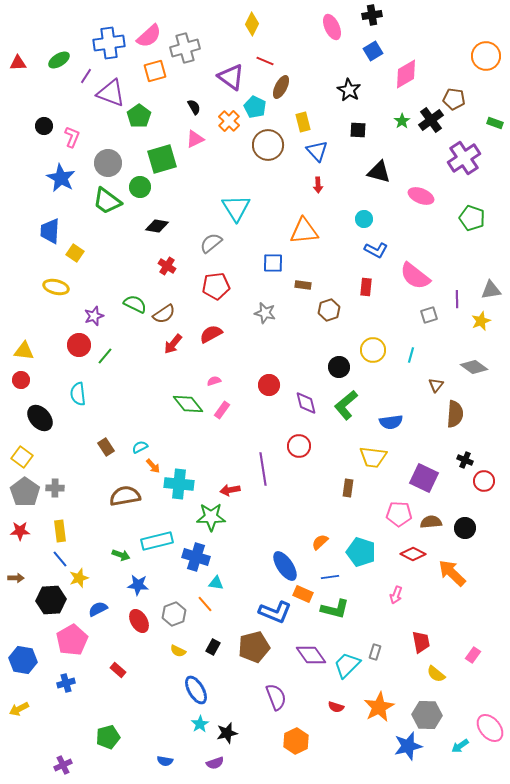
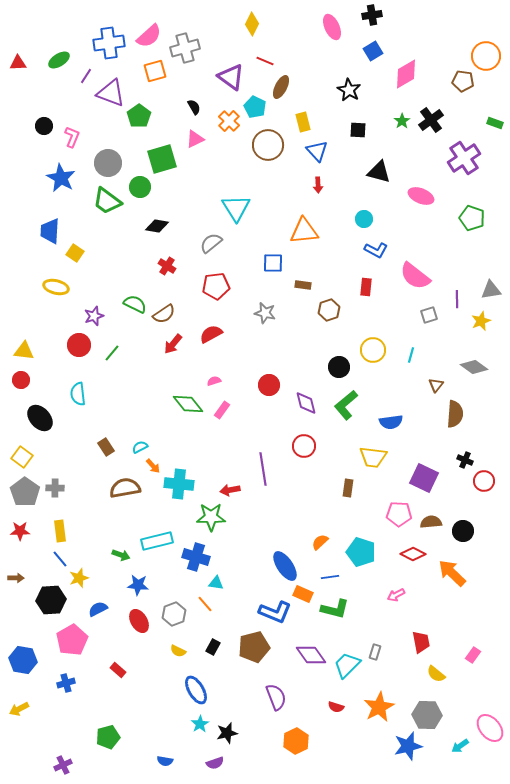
brown pentagon at (454, 99): moved 9 px right, 18 px up
green line at (105, 356): moved 7 px right, 3 px up
red circle at (299, 446): moved 5 px right
brown semicircle at (125, 496): moved 8 px up
black circle at (465, 528): moved 2 px left, 3 px down
pink arrow at (396, 595): rotated 42 degrees clockwise
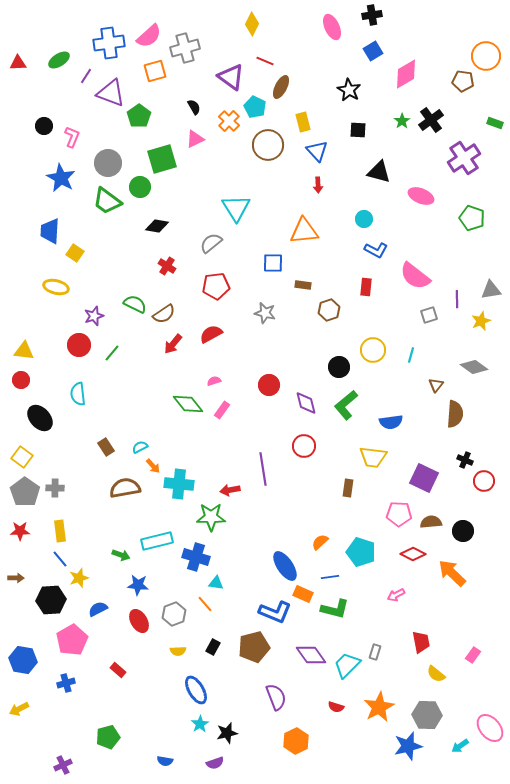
yellow semicircle at (178, 651): rotated 28 degrees counterclockwise
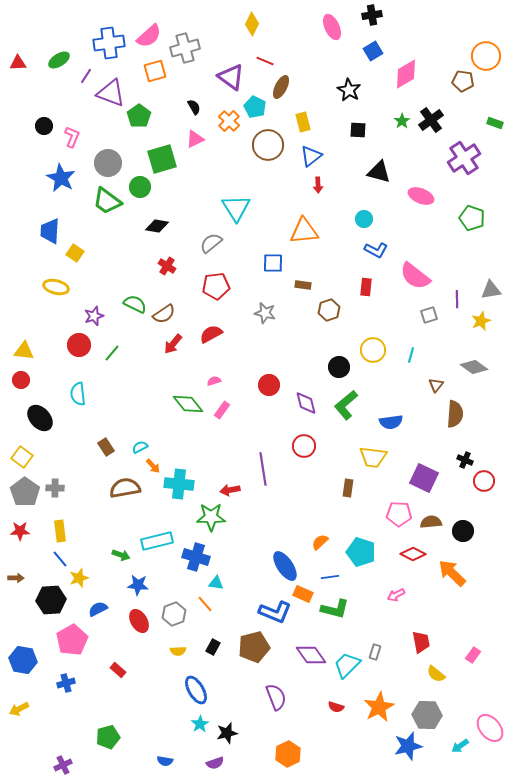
blue triangle at (317, 151): moved 6 px left, 5 px down; rotated 35 degrees clockwise
orange hexagon at (296, 741): moved 8 px left, 13 px down
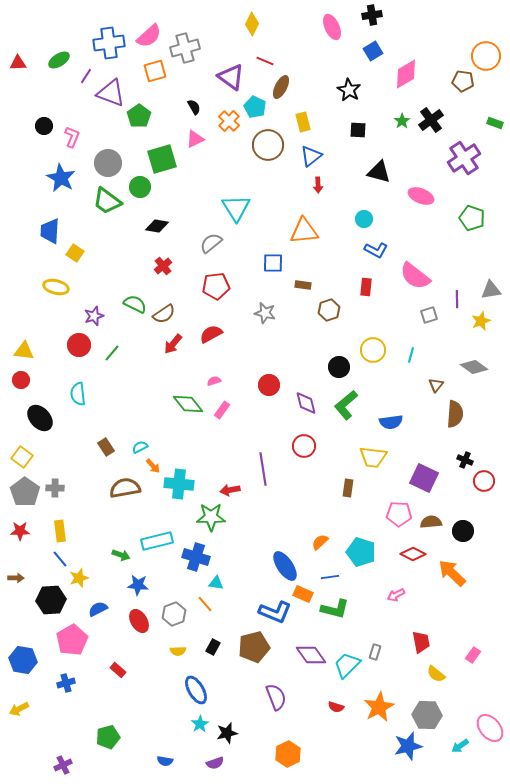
red cross at (167, 266): moved 4 px left; rotated 18 degrees clockwise
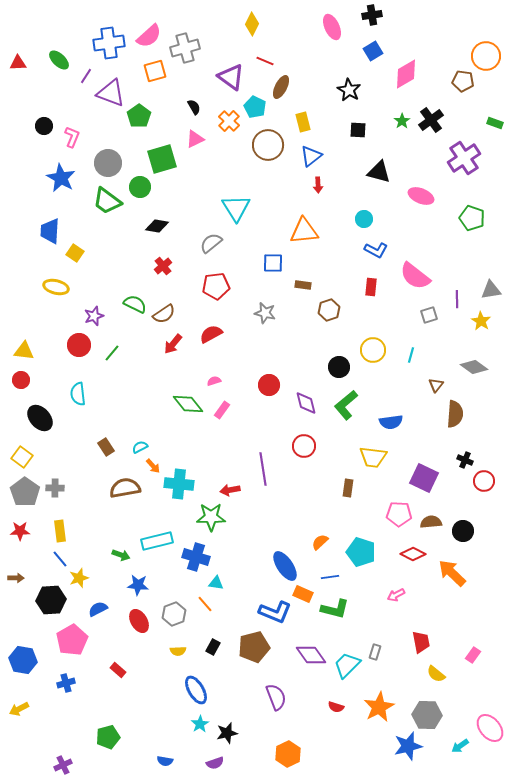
green ellipse at (59, 60): rotated 75 degrees clockwise
red rectangle at (366, 287): moved 5 px right
yellow star at (481, 321): rotated 18 degrees counterclockwise
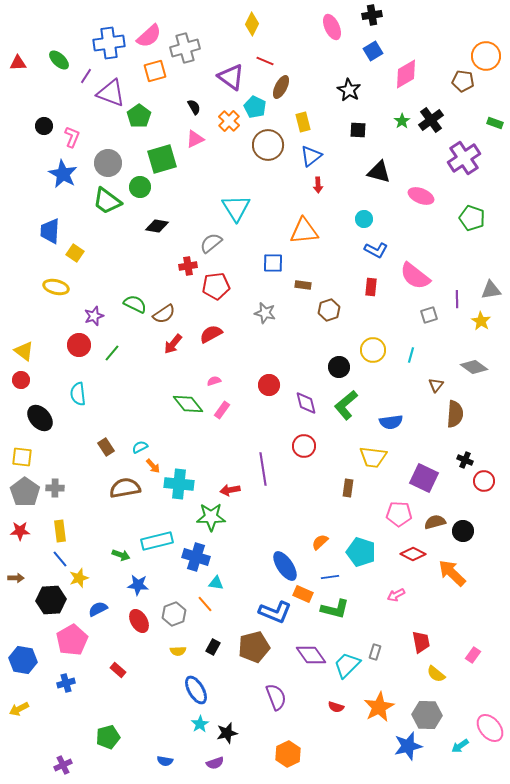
blue star at (61, 178): moved 2 px right, 4 px up
red cross at (163, 266): moved 25 px right; rotated 30 degrees clockwise
yellow triangle at (24, 351): rotated 30 degrees clockwise
yellow square at (22, 457): rotated 30 degrees counterclockwise
brown semicircle at (431, 522): moved 4 px right; rotated 10 degrees counterclockwise
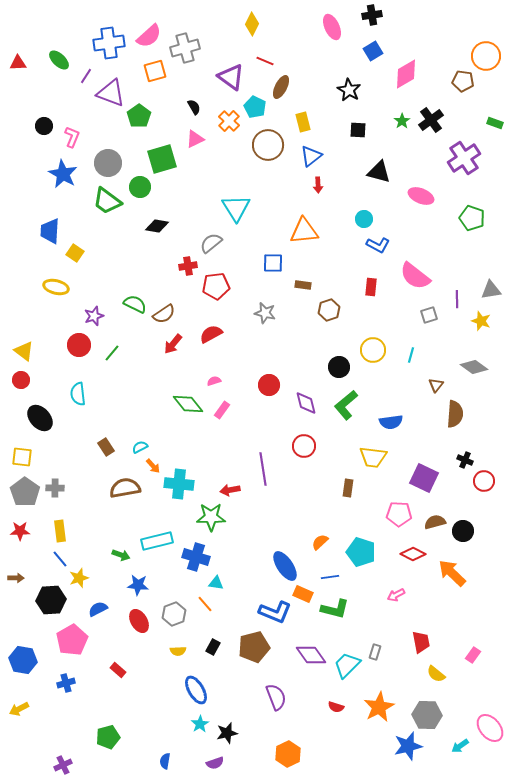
blue L-shape at (376, 250): moved 2 px right, 5 px up
yellow star at (481, 321): rotated 12 degrees counterclockwise
blue semicircle at (165, 761): rotated 91 degrees clockwise
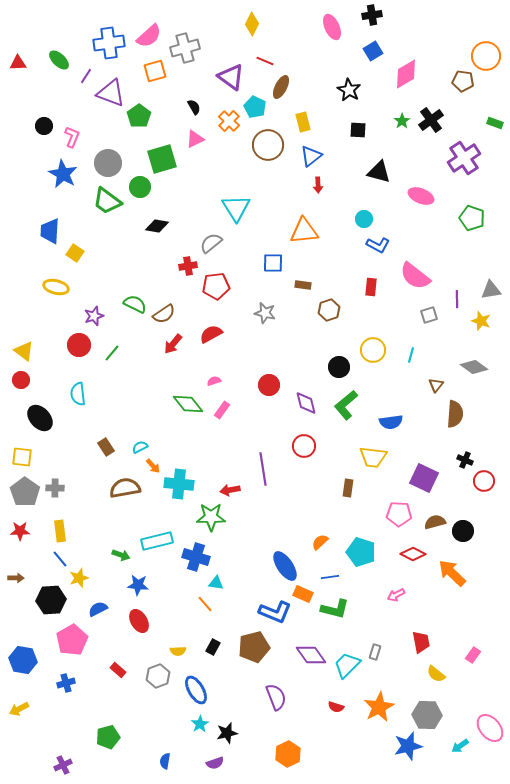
gray hexagon at (174, 614): moved 16 px left, 62 px down
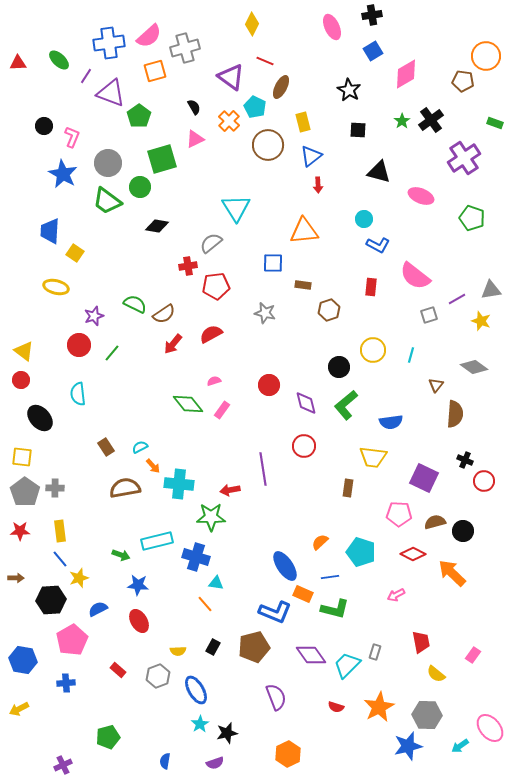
purple line at (457, 299): rotated 60 degrees clockwise
blue cross at (66, 683): rotated 12 degrees clockwise
